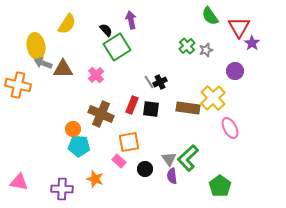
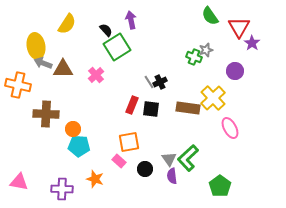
green cross: moved 7 px right, 11 px down; rotated 28 degrees counterclockwise
brown cross: moved 55 px left; rotated 20 degrees counterclockwise
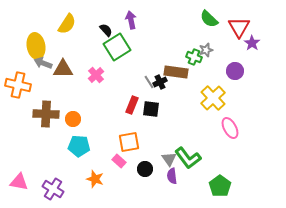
green semicircle: moved 1 px left, 3 px down; rotated 12 degrees counterclockwise
brown rectangle: moved 12 px left, 36 px up
orange circle: moved 10 px up
green L-shape: rotated 84 degrees counterclockwise
purple cross: moved 9 px left; rotated 30 degrees clockwise
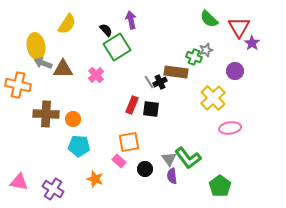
pink ellipse: rotated 70 degrees counterclockwise
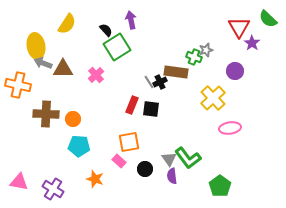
green semicircle: moved 59 px right
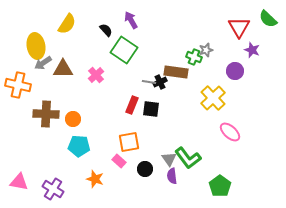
purple arrow: rotated 18 degrees counterclockwise
purple star: moved 7 px down; rotated 14 degrees counterclockwise
green square: moved 7 px right, 3 px down; rotated 24 degrees counterclockwise
gray arrow: rotated 54 degrees counterclockwise
gray line: rotated 48 degrees counterclockwise
pink ellipse: moved 4 px down; rotated 50 degrees clockwise
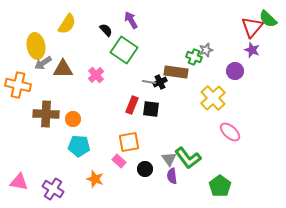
red triangle: moved 13 px right; rotated 10 degrees clockwise
